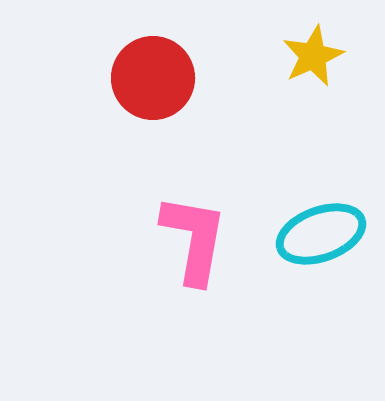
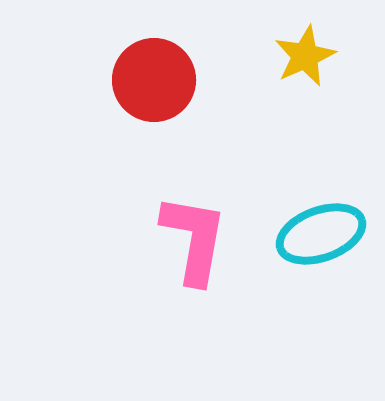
yellow star: moved 8 px left
red circle: moved 1 px right, 2 px down
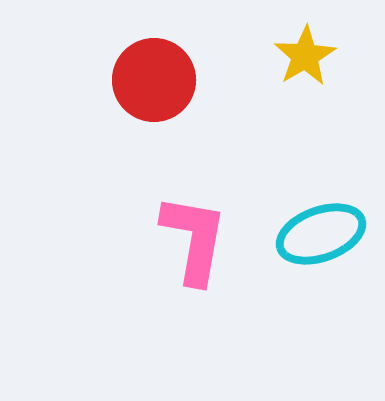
yellow star: rotated 6 degrees counterclockwise
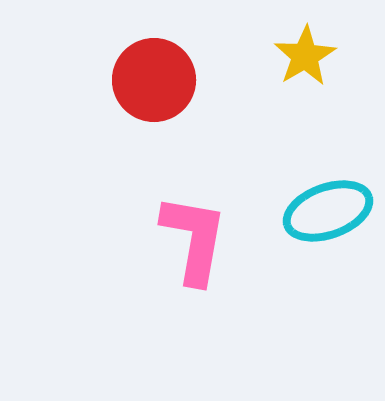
cyan ellipse: moved 7 px right, 23 px up
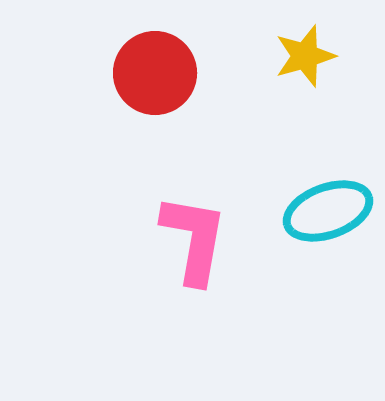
yellow star: rotated 14 degrees clockwise
red circle: moved 1 px right, 7 px up
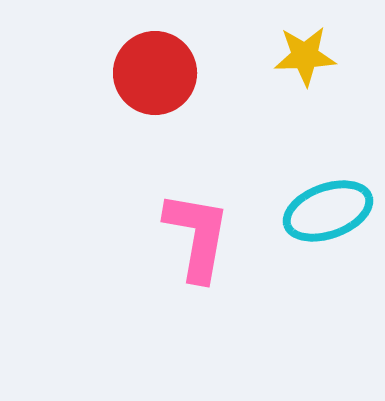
yellow star: rotated 14 degrees clockwise
pink L-shape: moved 3 px right, 3 px up
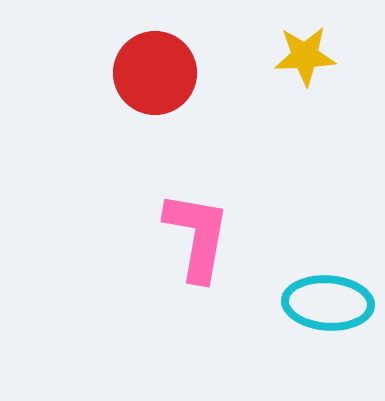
cyan ellipse: moved 92 px down; rotated 24 degrees clockwise
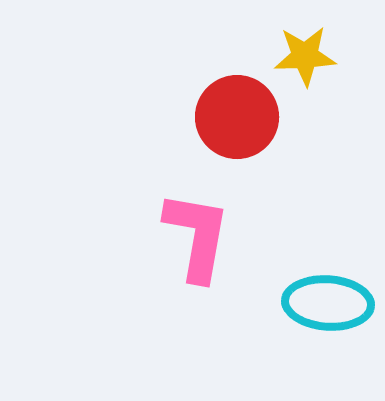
red circle: moved 82 px right, 44 px down
